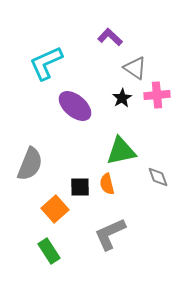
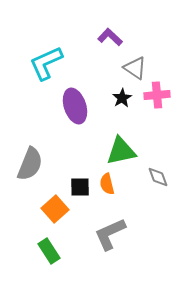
purple ellipse: rotated 32 degrees clockwise
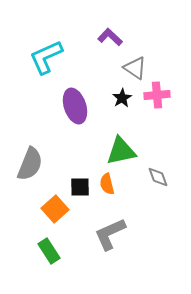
cyan L-shape: moved 6 px up
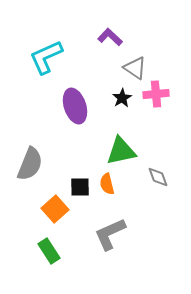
pink cross: moved 1 px left, 1 px up
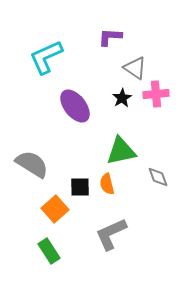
purple L-shape: rotated 40 degrees counterclockwise
purple ellipse: rotated 20 degrees counterclockwise
gray semicircle: moved 2 px right; rotated 80 degrees counterclockwise
gray L-shape: moved 1 px right
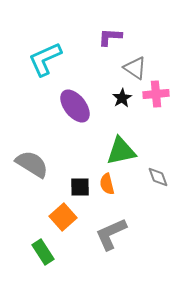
cyan L-shape: moved 1 px left, 2 px down
orange square: moved 8 px right, 8 px down
green rectangle: moved 6 px left, 1 px down
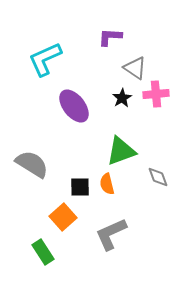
purple ellipse: moved 1 px left
green triangle: rotated 8 degrees counterclockwise
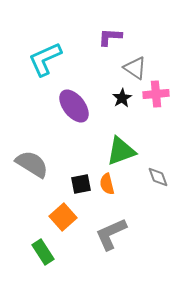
black square: moved 1 px right, 3 px up; rotated 10 degrees counterclockwise
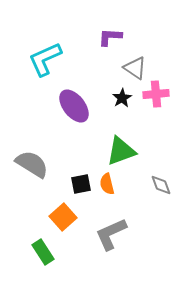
gray diamond: moved 3 px right, 8 px down
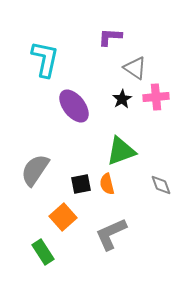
cyan L-shape: rotated 126 degrees clockwise
pink cross: moved 3 px down
black star: moved 1 px down
gray semicircle: moved 3 px right, 6 px down; rotated 88 degrees counterclockwise
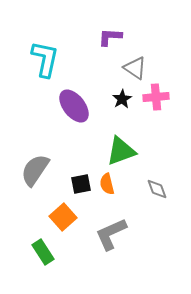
gray diamond: moved 4 px left, 4 px down
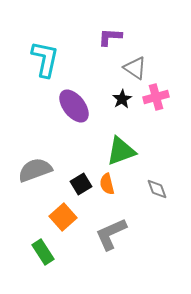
pink cross: rotated 10 degrees counterclockwise
gray semicircle: rotated 36 degrees clockwise
black square: rotated 20 degrees counterclockwise
